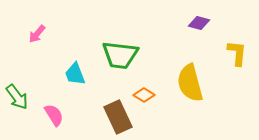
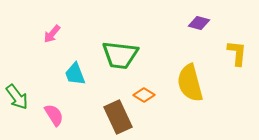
pink arrow: moved 15 px right
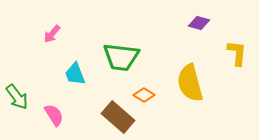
green trapezoid: moved 1 px right, 2 px down
brown rectangle: rotated 24 degrees counterclockwise
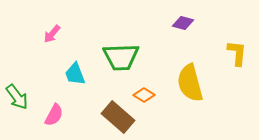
purple diamond: moved 16 px left
green trapezoid: rotated 9 degrees counterclockwise
pink semicircle: rotated 60 degrees clockwise
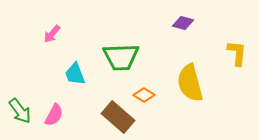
green arrow: moved 3 px right, 14 px down
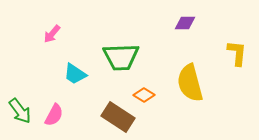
purple diamond: moved 2 px right; rotated 15 degrees counterclockwise
cyan trapezoid: rotated 35 degrees counterclockwise
brown rectangle: rotated 8 degrees counterclockwise
